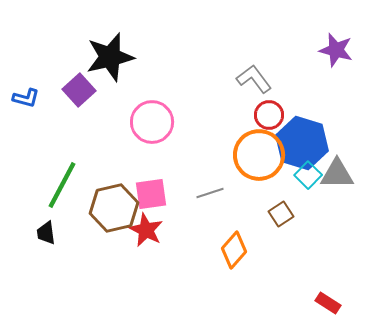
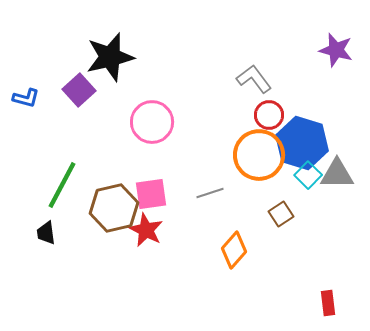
red rectangle: rotated 50 degrees clockwise
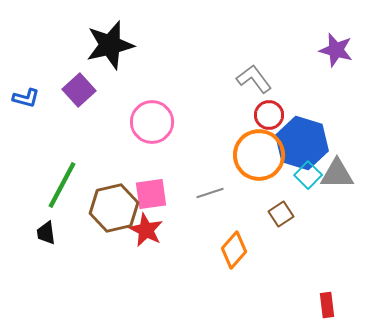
black star: moved 12 px up
red rectangle: moved 1 px left, 2 px down
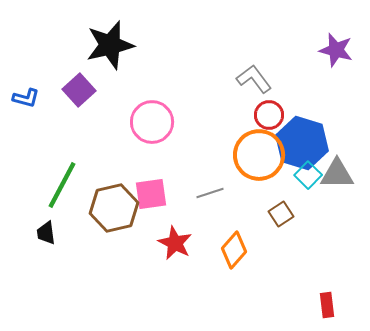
red star: moved 29 px right, 13 px down
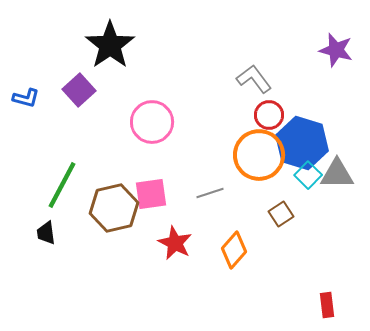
black star: rotated 21 degrees counterclockwise
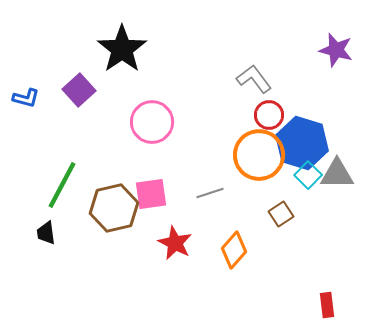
black star: moved 12 px right, 4 px down
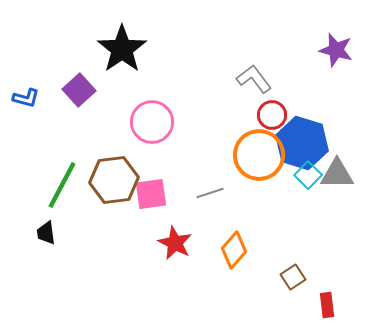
red circle: moved 3 px right
brown hexagon: moved 28 px up; rotated 6 degrees clockwise
brown square: moved 12 px right, 63 px down
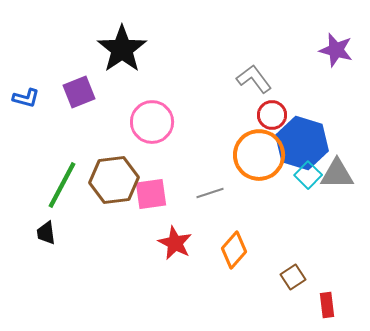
purple square: moved 2 px down; rotated 20 degrees clockwise
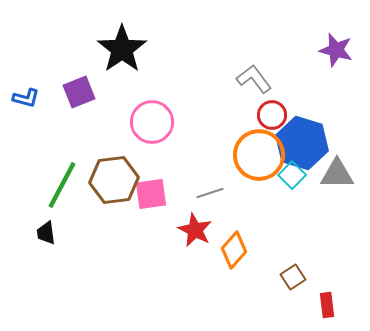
cyan square: moved 16 px left
red star: moved 20 px right, 13 px up
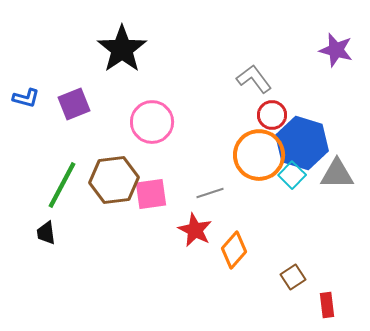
purple square: moved 5 px left, 12 px down
